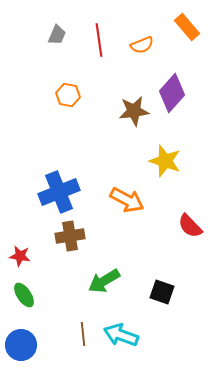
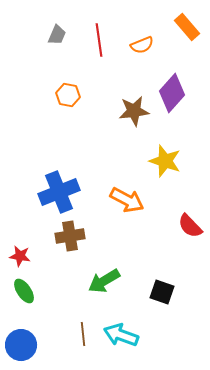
green ellipse: moved 4 px up
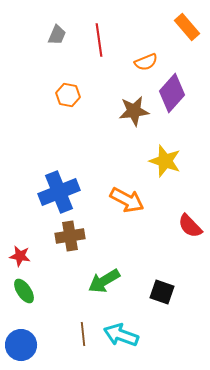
orange semicircle: moved 4 px right, 17 px down
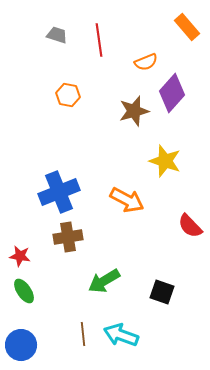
gray trapezoid: rotated 95 degrees counterclockwise
brown star: rotated 8 degrees counterclockwise
brown cross: moved 2 px left, 1 px down
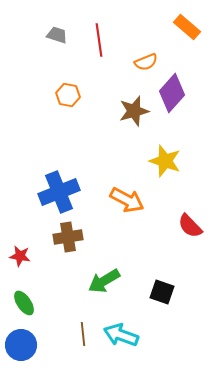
orange rectangle: rotated 8 degrees counterclockwise
green ellipse: moved 12 px down
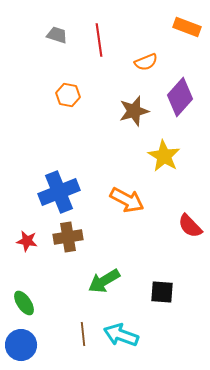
orange rectangle: rotated 20 degrees counterclockwise
purple diamond: moved 8 px right, 4 px down
yellow star: moved 1 px left, 5 px up; rotated 12 degrees clockwise
red star: moved 7 px right, 15 px up
black square: rotated 15 degrees counterclockwise
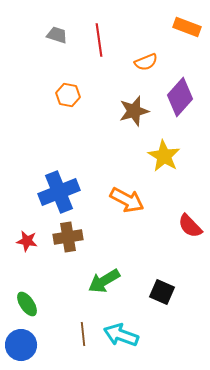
black square: rotated 20 degrees clockwise
green ellipse: moved 3 px right, 1 px down
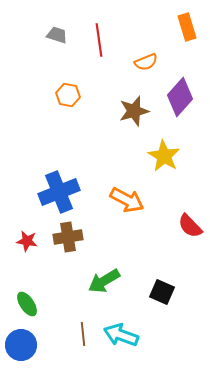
orange rectangle: rotated 52 degrees clockwise
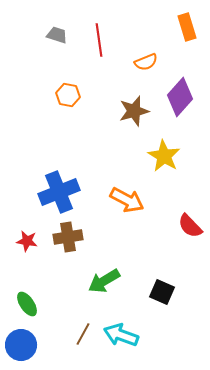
brown line: rotated 35 degrees clockwise
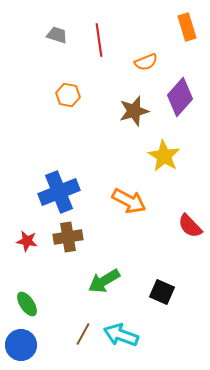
orange arrow: moved 2 px right, 1 px down
